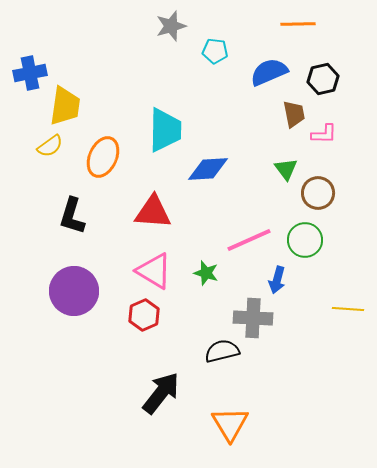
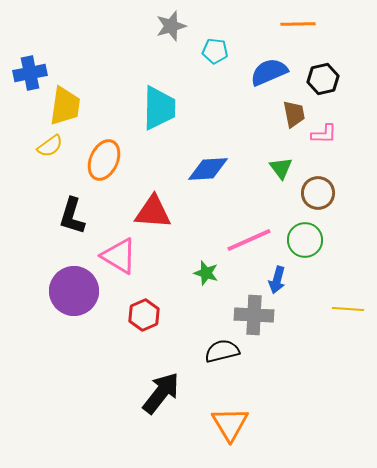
cyan trapezoid: moved 6 px left, 22 px up
orange ellipse: moved 1 px right, 3 px down
green triangle: moved 5 px left, 1 px up
pink triangle: moved 35 px left, 15 px up
gray cross: moved 1 px right, 3 px up
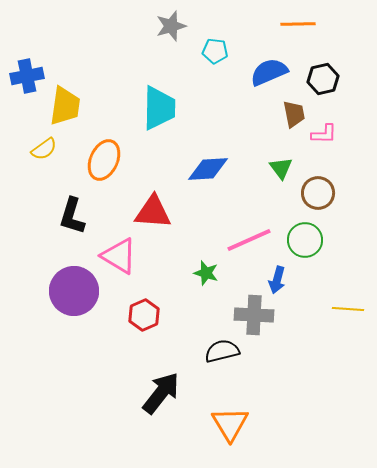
blue cross: moved 3 px left, 3 px down
yellow semicircle: moved 6 px left, 3 px down
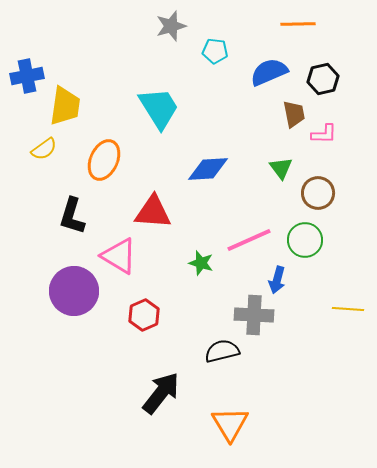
cyan trapezoid: rotated 33 degrees counterclockwise
green star: moved 5 px left, 10 px up
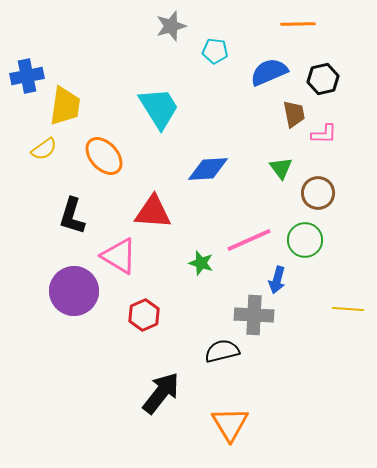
orange ellipse: moved 4 px up; rotated 66 degrees counterclockwise
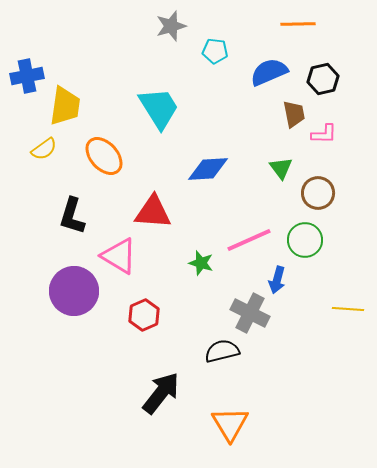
gray cross: moved 4 px left, 2 px up; rotated 24 degrees clockwise
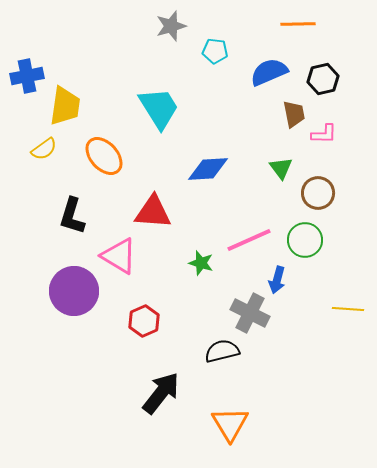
red hexagon: moved 6 px down
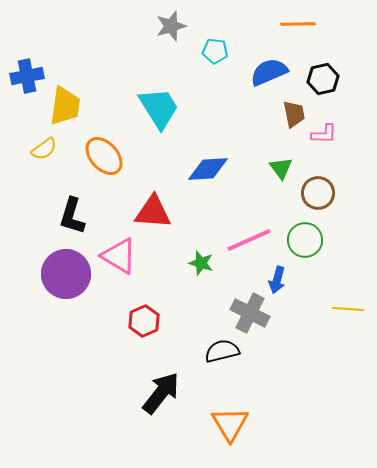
purple circle: moved 8 px left, 17 px up
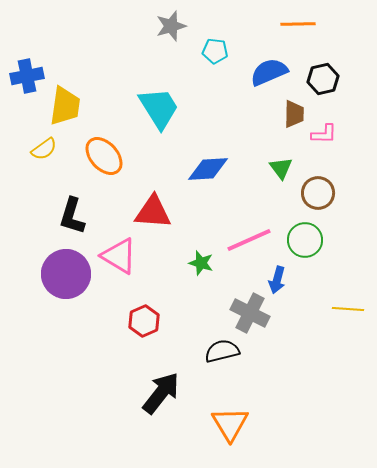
brown trapezoid: rotated 12 degrees clockwise
